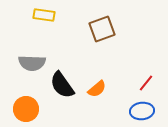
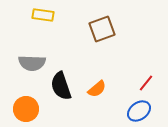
yellow rectangle: moved 1 px left
black semicircle: moved 1 px left, 1 px down; rotated 16 degrees clockwise
blue ellipse: moved 3 px left; rotated 30 degrees counterclockwise
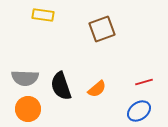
gray semicircle: moved 7 px left, 15 px down
red line: moved 2 px left, 1 px up; rotated 36 degrees clockwise
orange circle: moved 2 px right
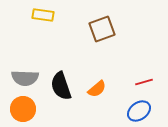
orange circle: moved 5 px left
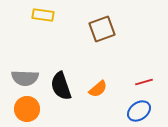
orange semicircle: moved 1 px right
orange circle: moved 4 px right
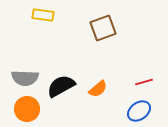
brown square: moved 1 px right, 1 px up
black semicircle: rotated 80 degrees clockwise
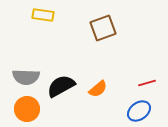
gray semicircle: moved 1 px right, 1 px up
red line: moved 3 px right, 1 px down
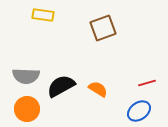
gray semicircle: moved 1 px up
orange semicircle: rotated 108 degrees counterclockwise
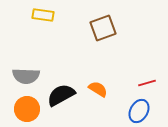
black semicircle: moved 9 px down
blue ellipse: rotated 25 degrees counterclockwise
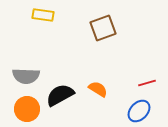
black semicircle: moved 1 px left
blue ellipse: rotated 15 degrees clockwise
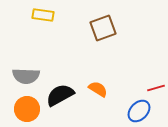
red line: moved 9 px right, 5 px down
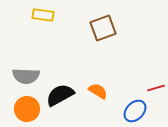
orange semicircle: moved 2 px down
blue ellipse: moved 4 px left
